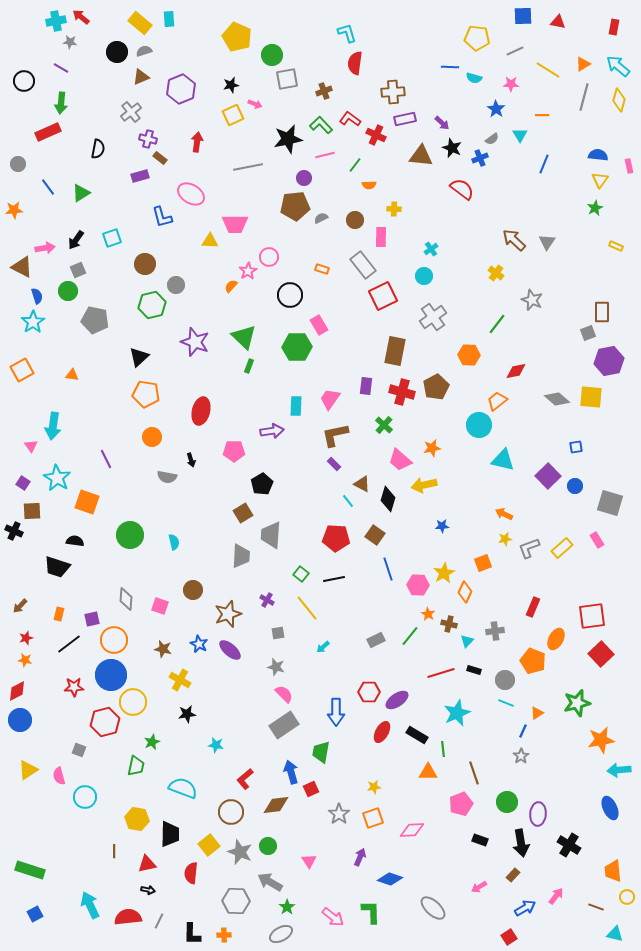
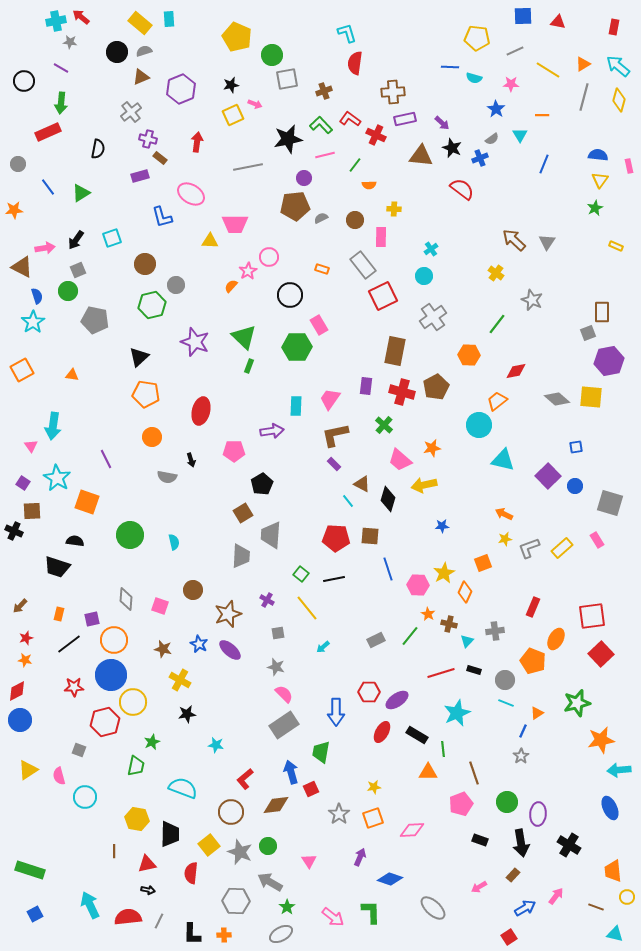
brown square at (375, 535): moved 5 px left, 1 px down; rotated 30 degrees counterclockwise
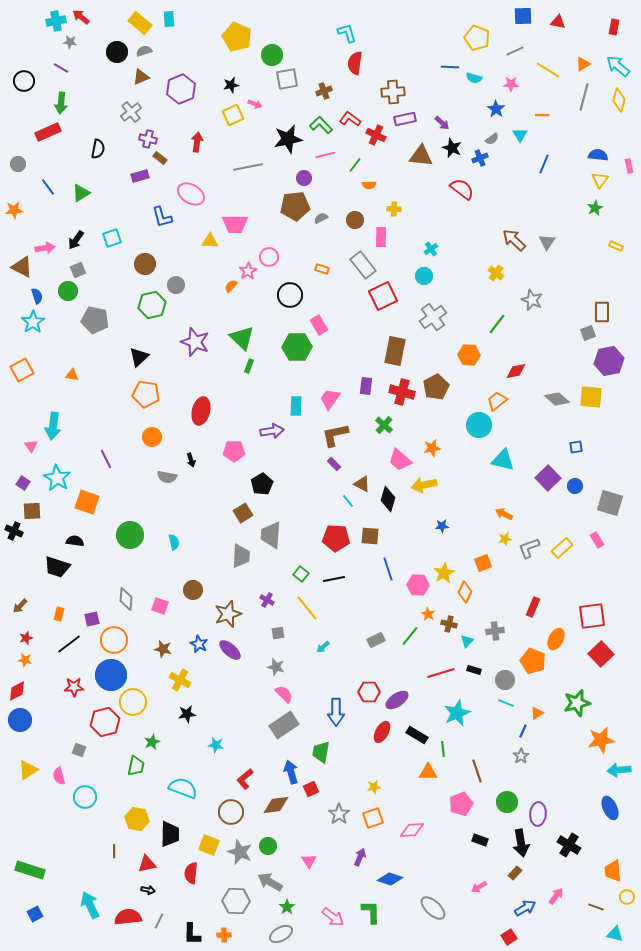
yellow pentagon at (477, 38): rotated 15 degrees clockwise
green triangle at (244, 337): moved 2 px left, 1 px down
purple square at (548, 476): moved 2 px down
brown line at (474, 773): moved 3 px right, 2 px up
yellow square at (209, 845): rotated 30 degrees counterclockwise
brown rectangle at (513, 875): moved 2 px right, 2 px up
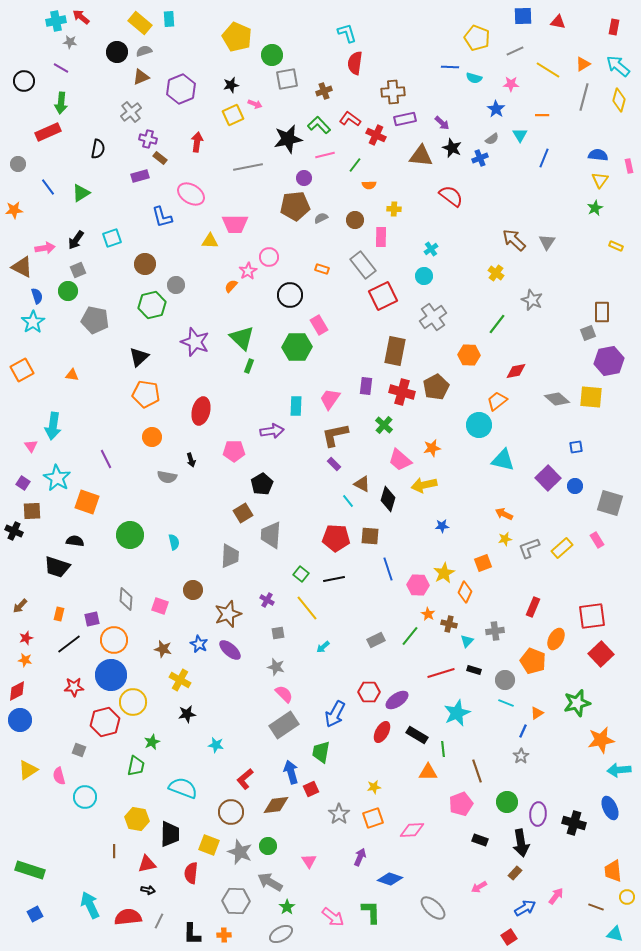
green L-shape at (321, 125): moved 2 px left
blue line at (544, 164): moved 6 px up
red semicircle at (462, 189): moved 11 px left, 7 px down
gray trapezoid at (241, 556): moved 11 px left
blue arrow at (336, 712): moved 1 px left, 2 px down; rotated 28 degrees clockwise
black cross at (569, 845): moved 5 px right, 22 px up; rotated 15 degrees counterclockwise
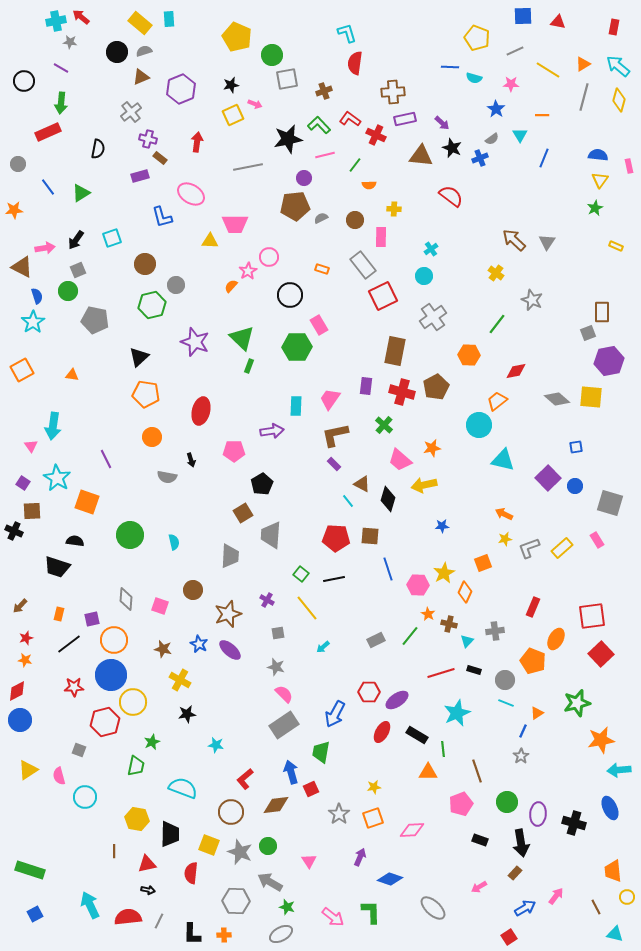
green star at (287, 907): rotated 21 degrees counterclockwise
brown line at (596, 907): rotated 42 degrees clockwise
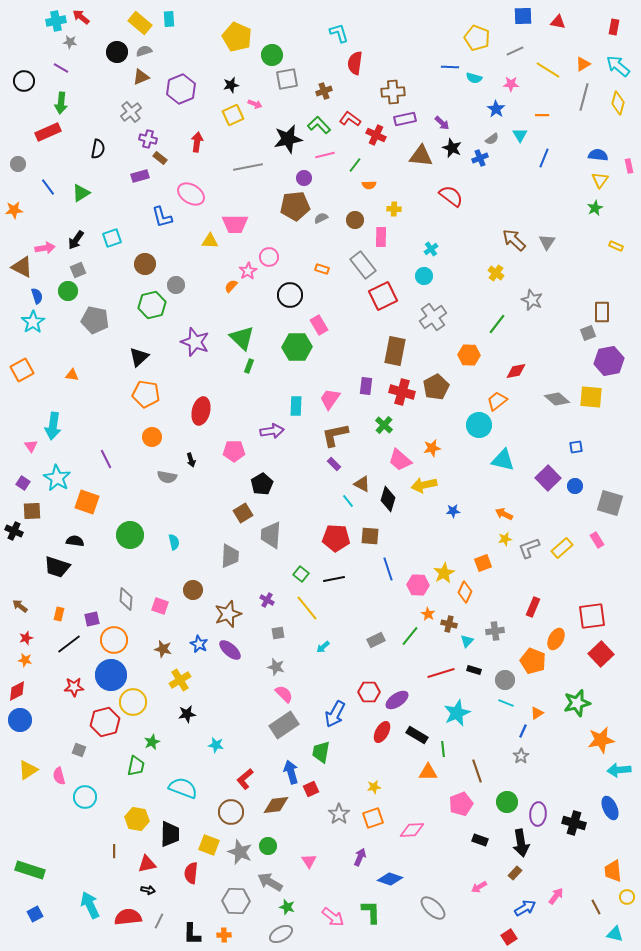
cyan L-shape at (347, 33): moved 8 px left
yellow diamond at (619, 100): moved 1 px left, 3 px down
blue star at (442, 526): moved 11 px right, 15 px up
brown arrow at (20, 606): rotated 84 degrees clockwise
yellow cross at (180, 680): rotated 30 degrees clockwise
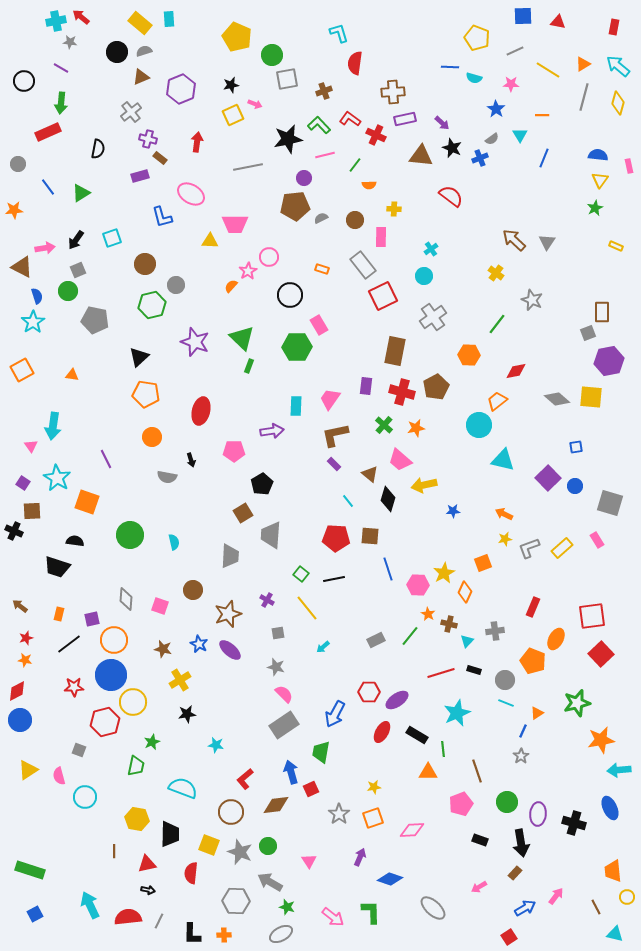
orange star at (432, 448): moved 16 px left, 20 px up
brown triangle at (362, 484): moved 8 px right, 10 px up; rotated 12 degrees clockwise
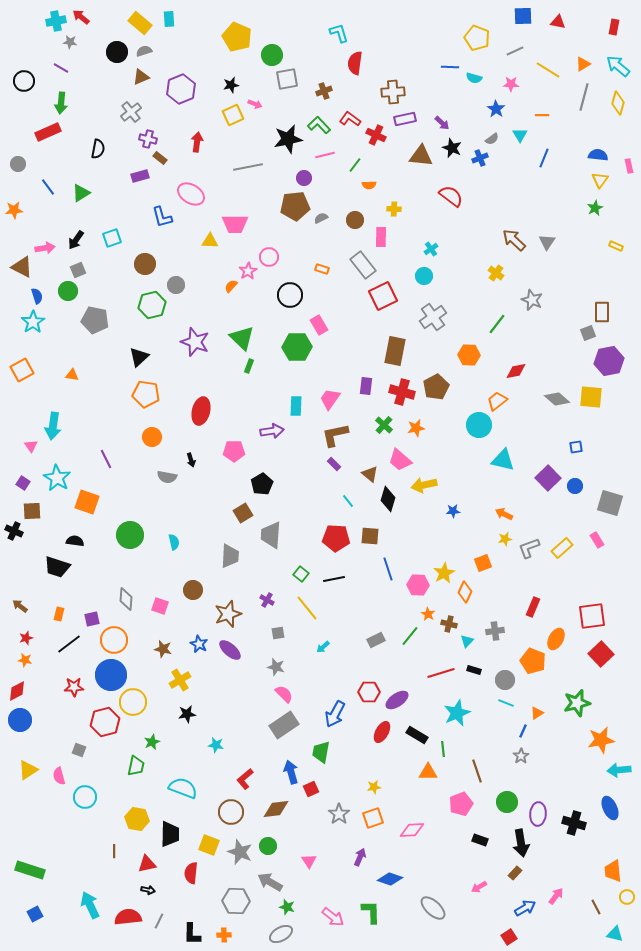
brown diamond at (276, 805): moved 4 px down
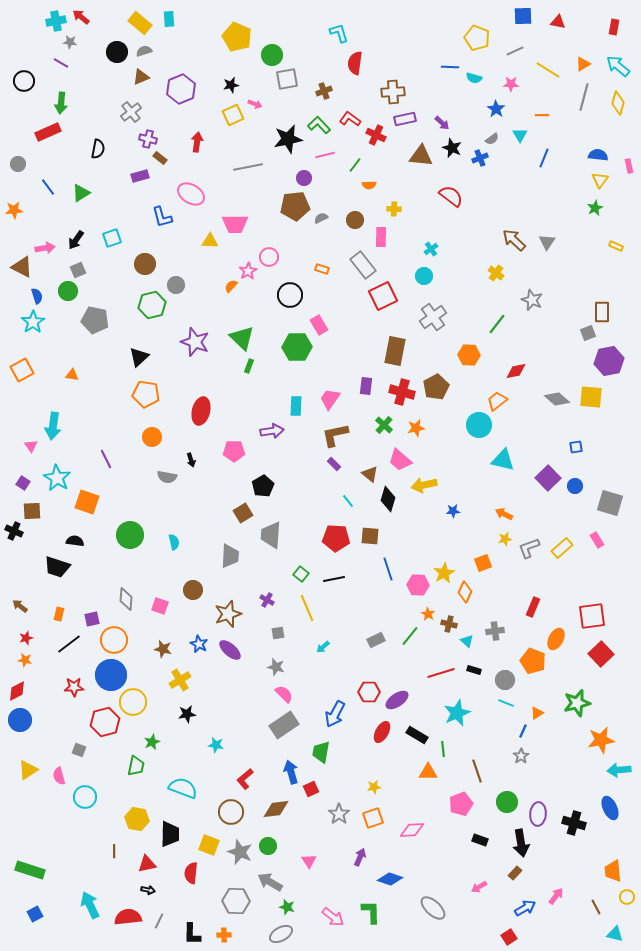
purple line at (61, 68): moved 5 px up
black pentagon at (262, 484): moved 1 px right, 2 px down
yellow line at (307, 608): rotated 16 degrees clockwise
cyan triangle at (467, 641): rotated 32 degrees counterclockwise
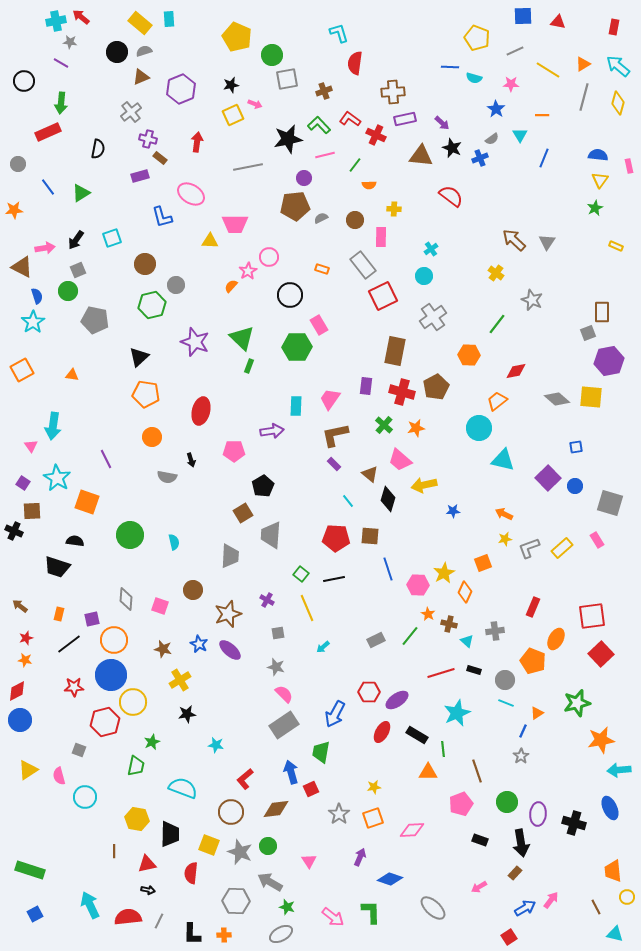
cyan circle at (479, 425): moved 3 px down
pink arrow at (556, 896): moved 5 px left, 4 px down
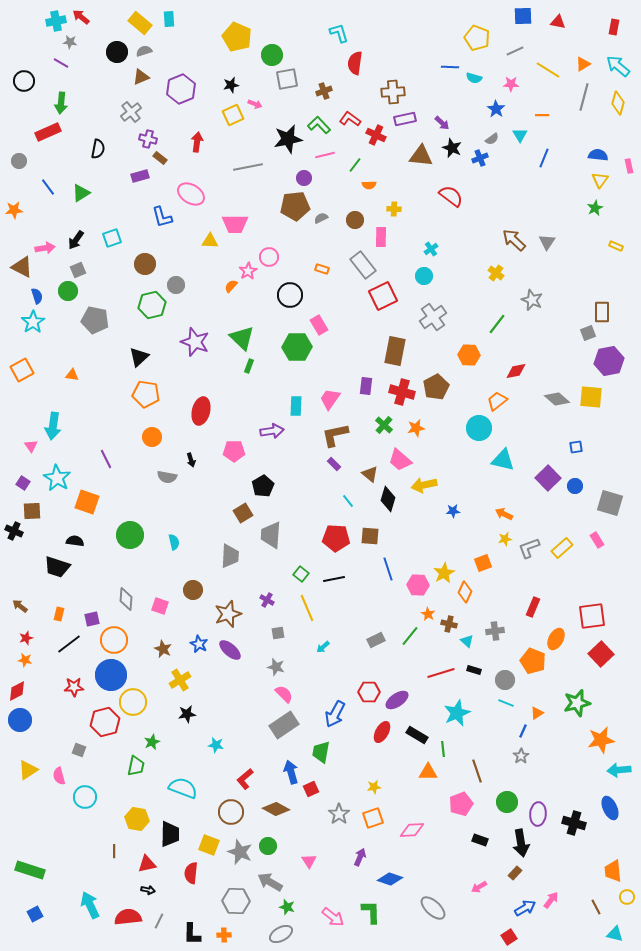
gray circle at (18, 164): moved 1 px right, 3 px up
brown star at (163, 649): rotated 12 degrees clockwise
brown diamond at (276, 809): rotated 36 degrees clockwise
